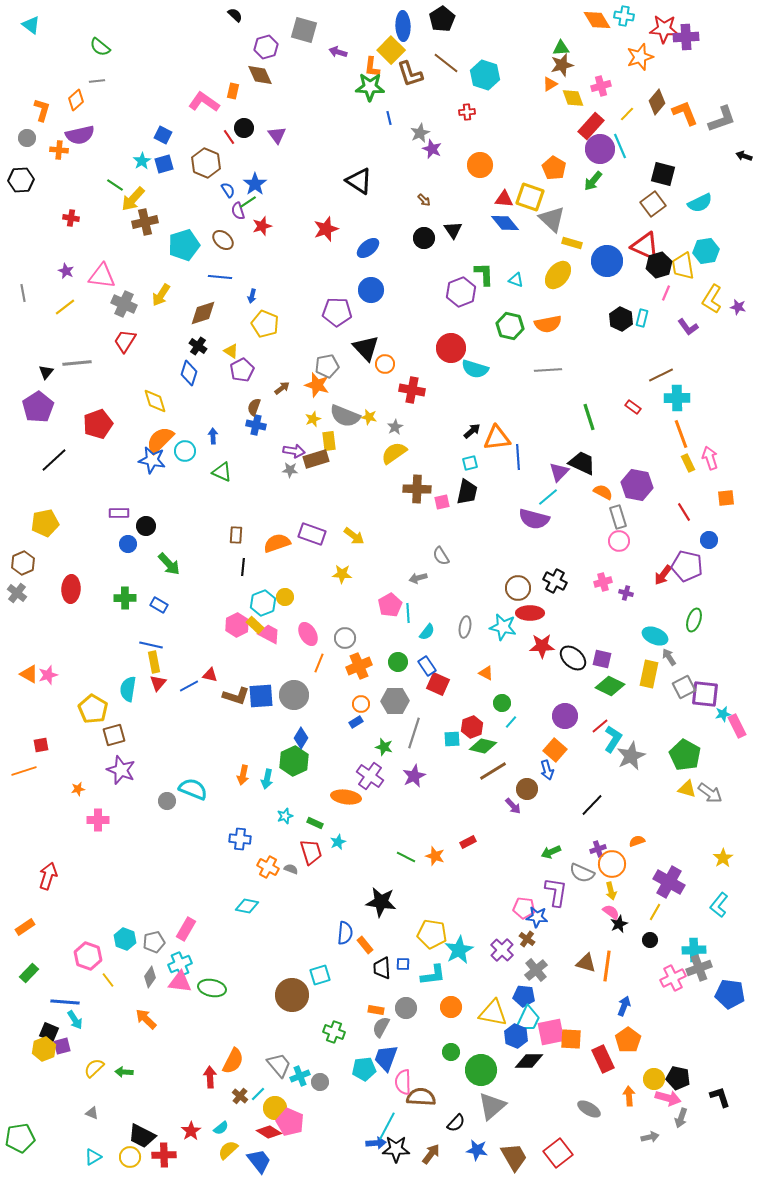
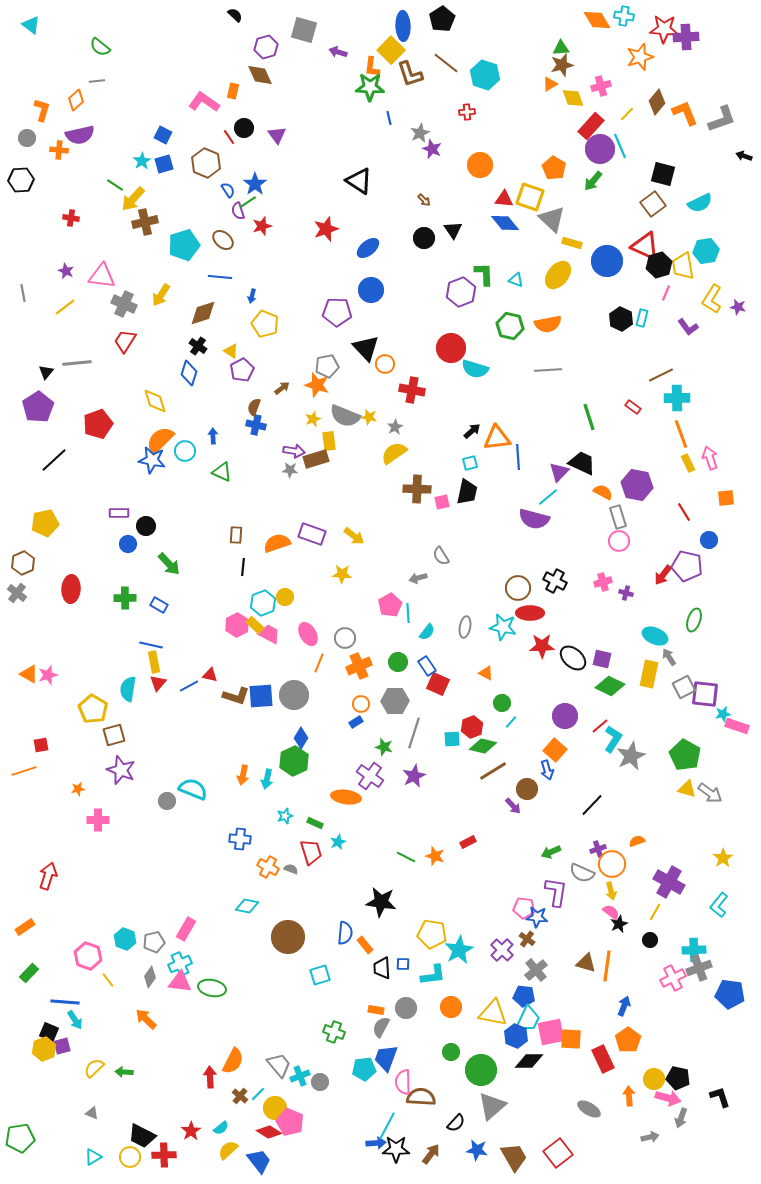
pink rectangle at (737, 726): rotated 45 degrees counterclockwise
brown circle at (292, 995): moved 4 px left, 58 px up
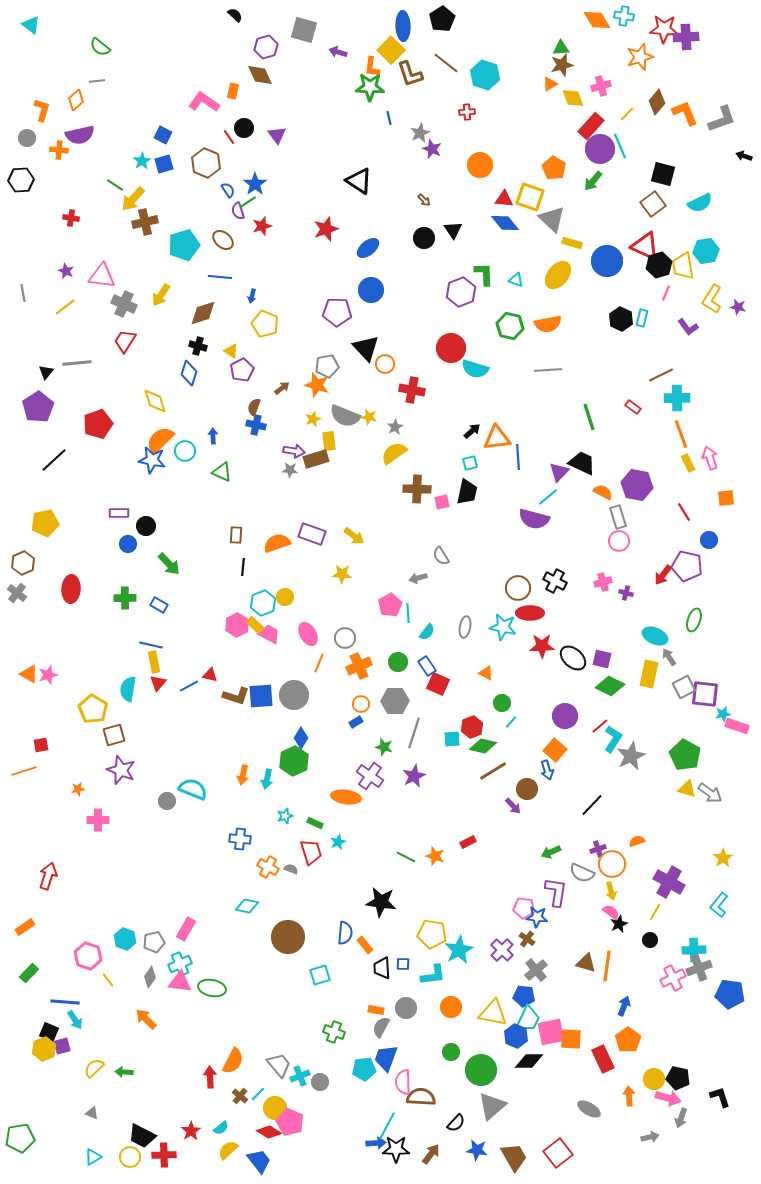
black cross at (198, 346): rotated 18 degrees counterclockwise
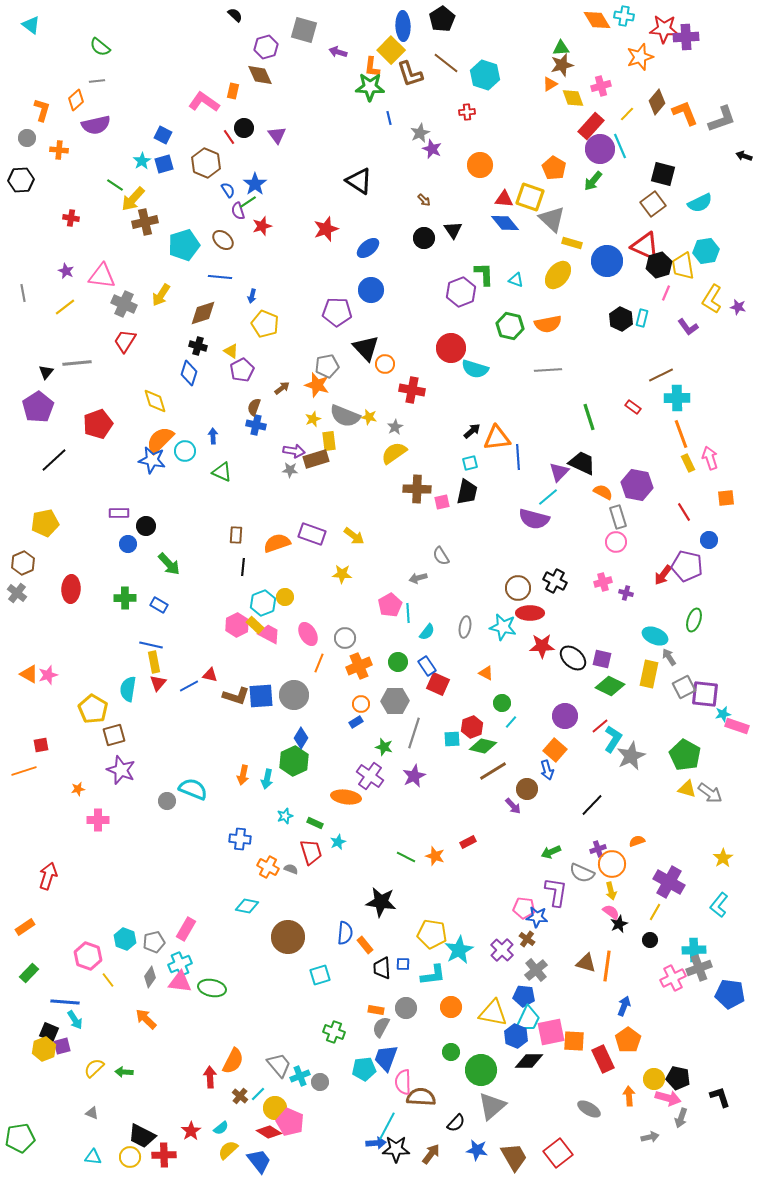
purple semicircle at (80, 135): moved 16 px right, 10 px up
pink circle at (619, 541): moved 3 px left, 1 px down
orange square at (571, 1039): moved 3 px right, 2 px down
cyan triangle at (93, 1157): rotated 36 degrees clockwise
